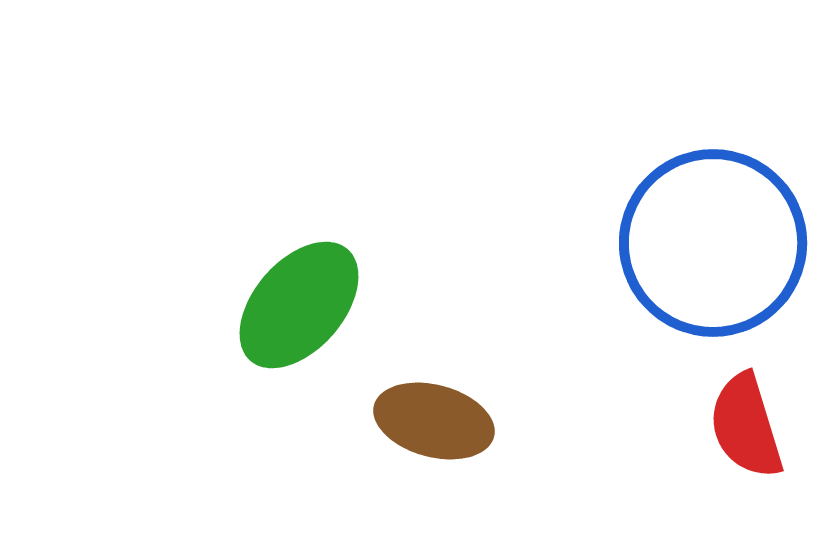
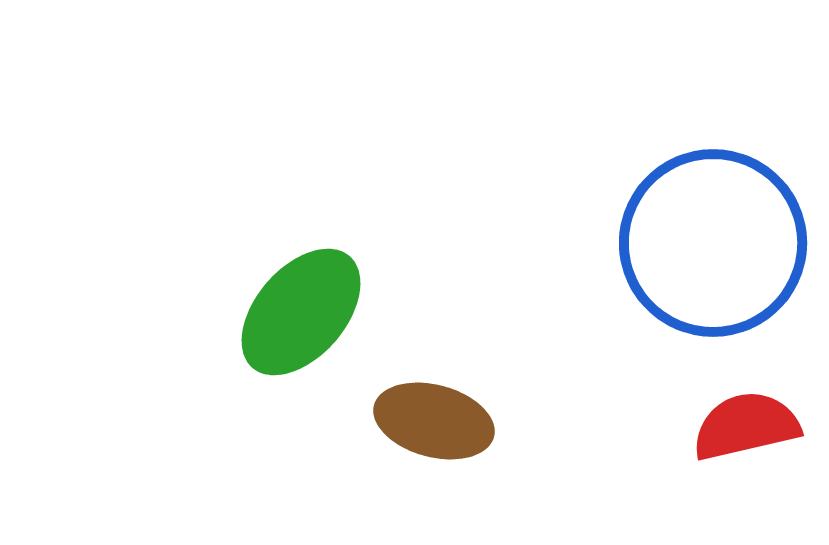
green ellipse: moved 2 px right, 7 px down
red semicircle: rotated 94 degrees clockwise
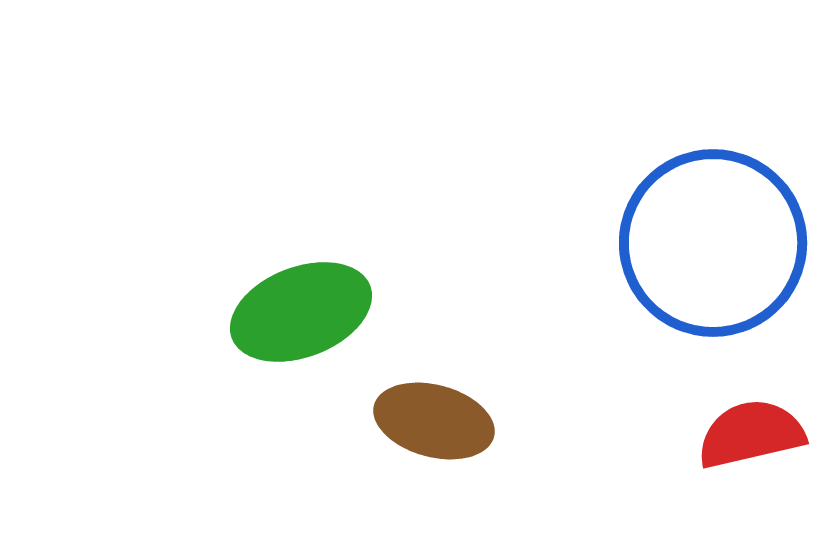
green ellipse: rotated 28 degrees clockwise
red semicircle: moved 5 px right, 8 px down
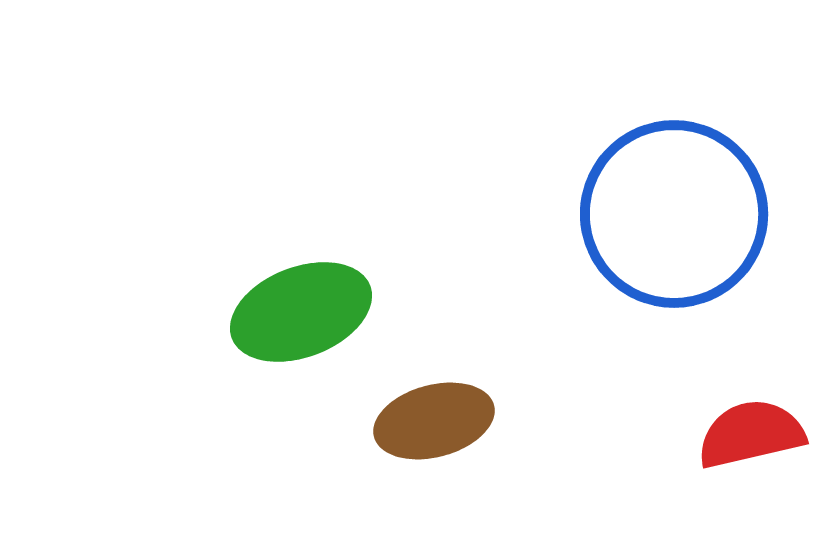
blue circle: moved 39 px left, 29 px up
brown ellipse: rotated 30 degrees counterclockwise
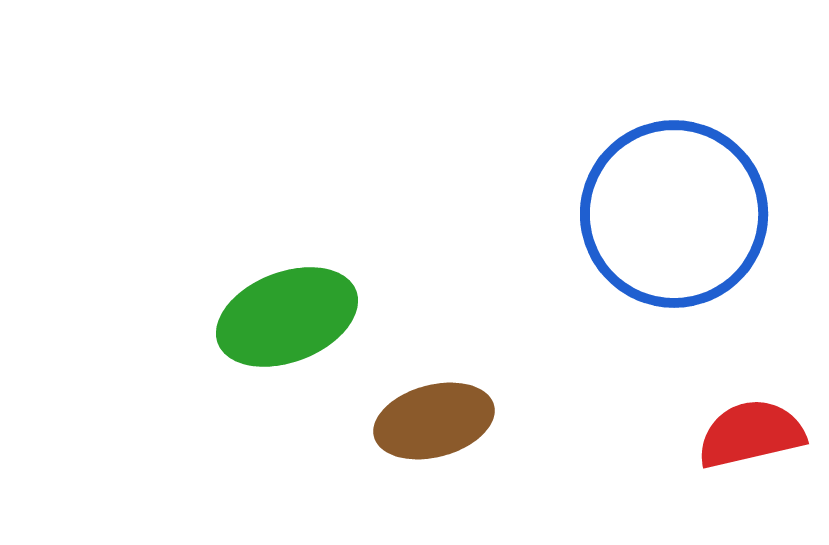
green ellipse: moved 14 px left, 5 px down
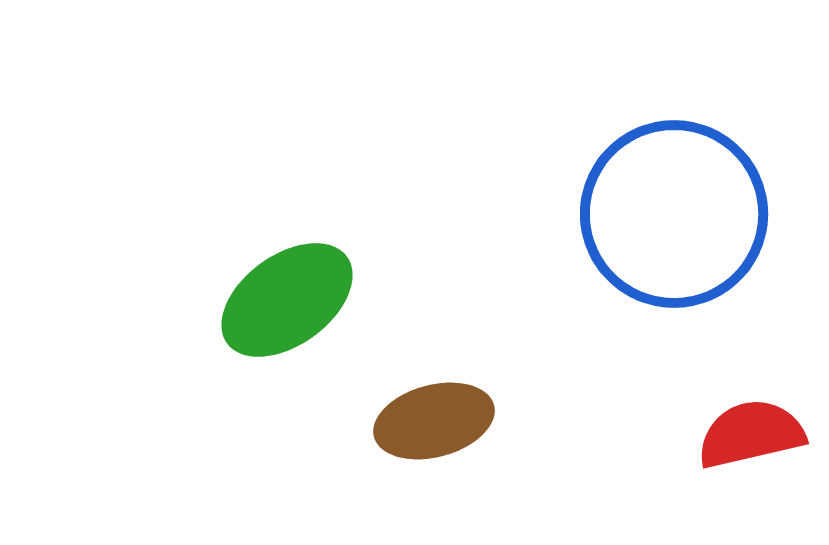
green ellipse: moved 17 px up; rotated 15 degrees counterclockwise
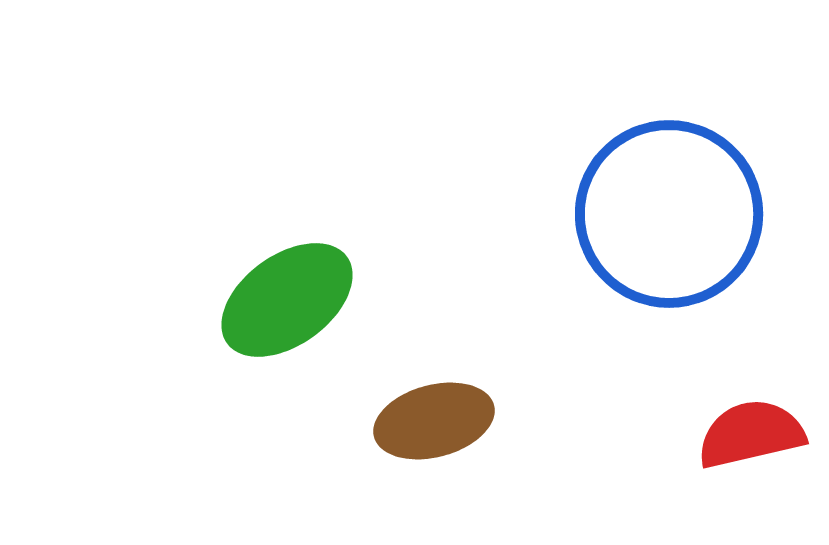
blue circle: moved 5 px left
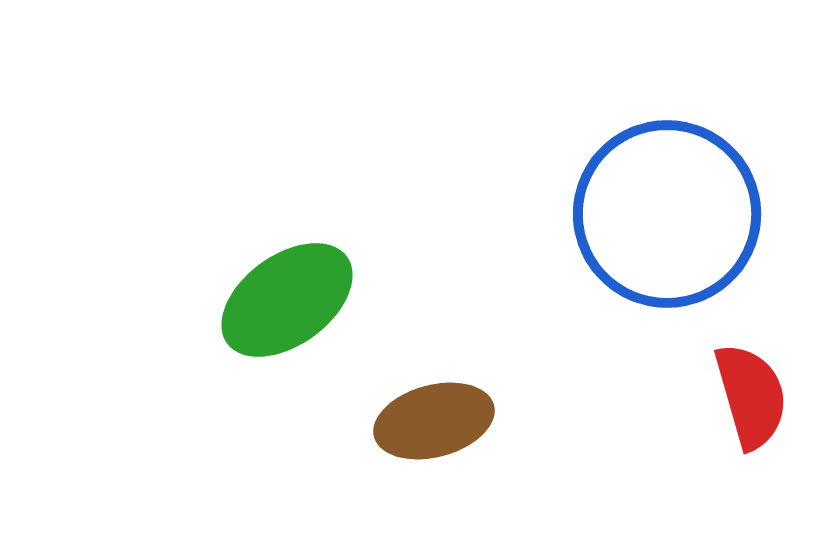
blue circle: moved 2 px left
red semicircle: moved 38 px up; rotated 87 degrees clockwise
